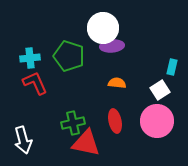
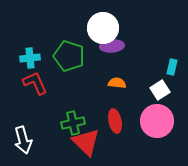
red triangle: moved 1 px up; rotated 32 degrees clockwise
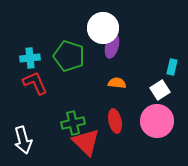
purple ellipse: rotated 70 degrees counterclockwise
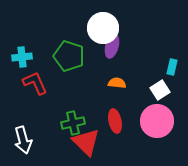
cyan cross: moved 8 px left, 1 px up
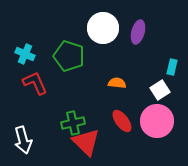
purple ellipse: moved 26 px right, 14 px up
cyan cross: moved 3 px right, 3 px up; rotated 30 degrees clockwise
red ellipse: moved 7 px right; rotated 25 degrees counterclockwise
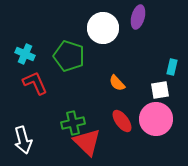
purple ellipse: moved 15 px up
orange semicircle: rotated 138 degrees counterclockwise
white square: rotated 24 degrees clockwise
pink circle: moved 1 px left, 2 px up
red triangle: moved 1 px right
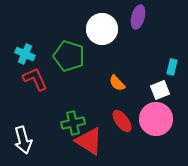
white circle: moved 1 px left, 1 px down
red L-shape: moved 4 px up
white square: rotated 12 degrees counterclockwise
red triangle: moved 2 px right, 1 px up; rotated 12 degrees counterclockwise
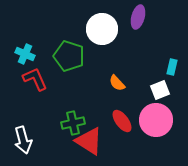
pink circle: moved 1 px down
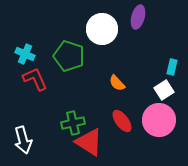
white square: moved 4 px right; rotated 12 degrees counterclockwise
pink circle: moved 3 px right
red triangle: moved 1 px down
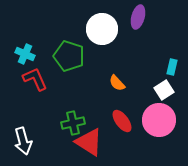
white arrow: moved 1 px down
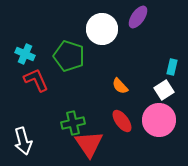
purple ellipse: rotated 20 degrees clockwise
red L-shape: moved 1 px right, 1 px down
orange semicircle: moved 3 px right, 3 px down
red triangle: moved 2 px down; rotated 24 degrees clockwise
